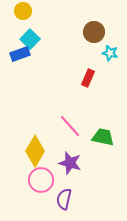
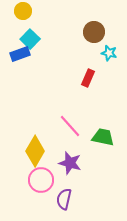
cyan star: moved 1 px left
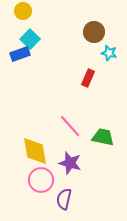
yellow diamond: rotated 40 degrees counterclockwise
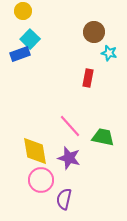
red rectangle: rotated 12 degrees counterclockwise
purple star: moved 1 px left, 5 px up
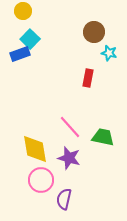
pink line: moved 1 px down
yellow diamond: moved 2 px up
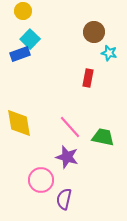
yellow diamond: moved 16 px left, 26 px up
purple star: moved 2 px left, 1 px up
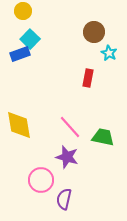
cyan star: rotated 14 degrees clockwise
yellow diamond: moved 2 px down
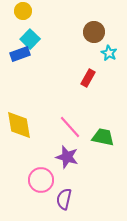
red rectangle: rotated 18 degrees clockwise
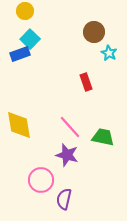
yellow circle: moved 2 px right
red rectangle: moved 2 px left, 4 px down; rotated 48 degrees counterclockwise
purple star: moved 2 px up
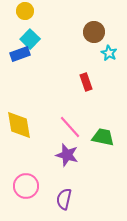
pink circle: moved 15 px left, 6 px down
